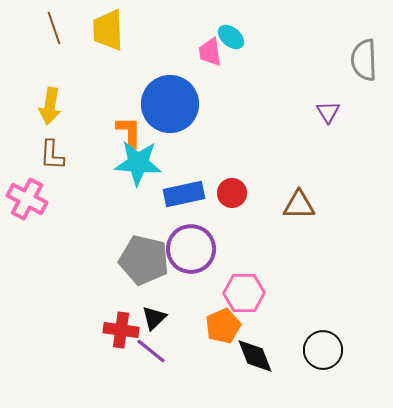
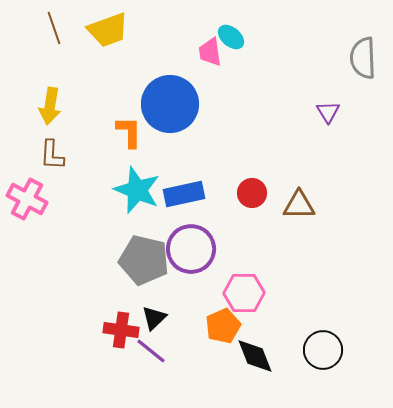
yellow trapezoid: rotated 108 degrees counterclockwise
gray semicircle: moved 1 px left, 2 px up
cyan star: moved 1 px left, 27 px down; rotated 18 degrees clockwise
red circle: moved 20 px right
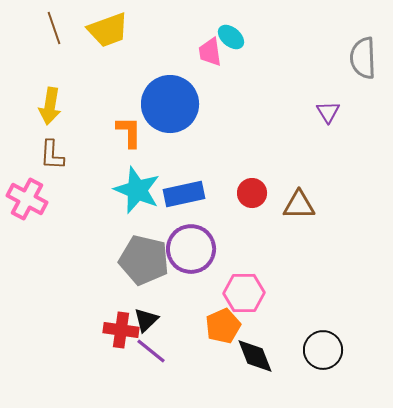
black triangle: moved 8 px left, 2 px down
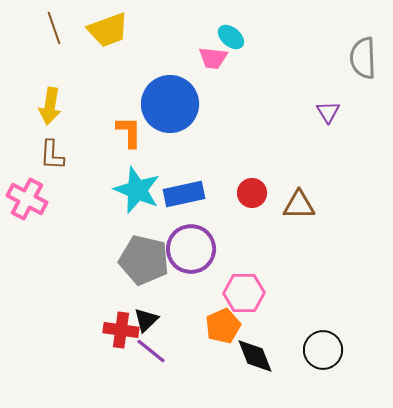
pink trapezoid: moved 3 px right, 6 px down; rotated 76 degrees counterclockwise
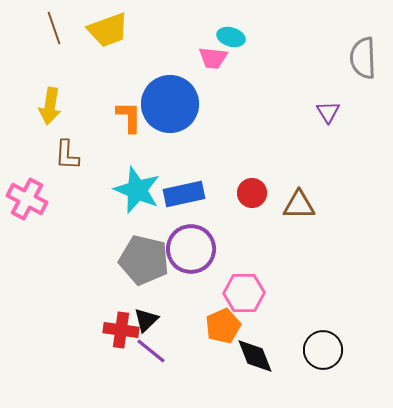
cyan ellipse: rotated 24 degrees counterclockwise
orange L-shape: moved 15 px up
brown L-shape: moved 15 px right
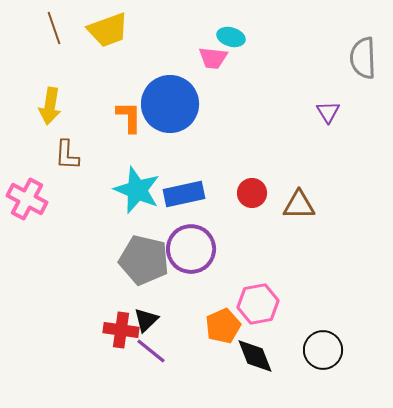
pink hexagon: moved 14 px right, 11 px down; rotated 9 degrees counterclockwise
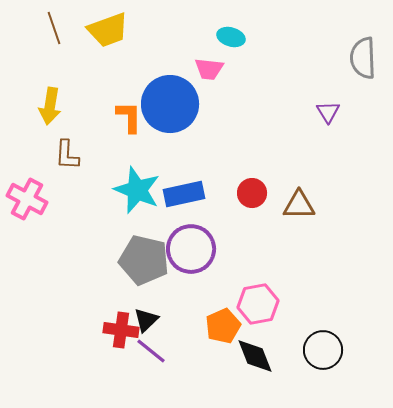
pink trapezoid: moved 4 px left, 11 px down
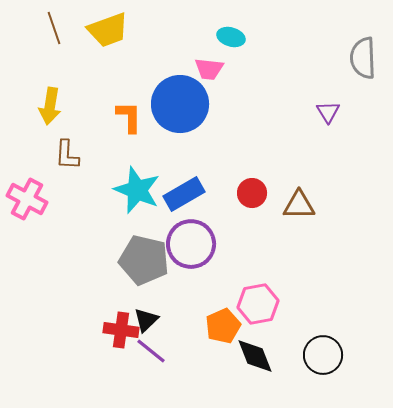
blue circle: moved 10 px right
blue rectangle: rotated 18 degrees counterclockwise
purple circle: moved 5 px up
black circle: moved 5 px down
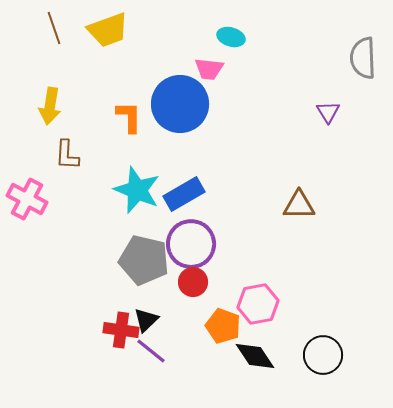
red circle: moved 59 px left, 89 px down
orange pentagon: rotated 28 degrees counterclockwise
black diamond: rotated 12 degrees counterclockwise
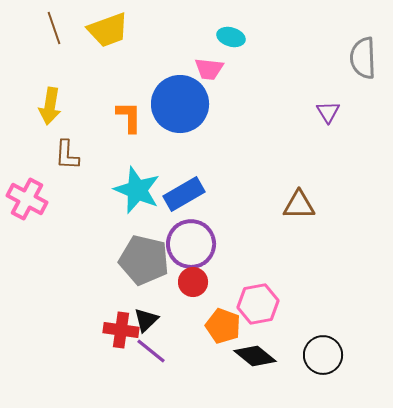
black diamond: rotated 18 degrees counterclockwise
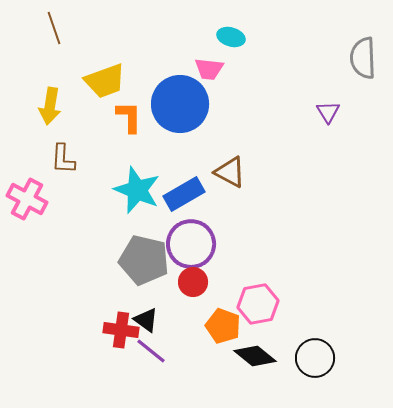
yellow trapezoid: moved 3 px left, 51 px down
brown L-shape: moved 4 px left, 4 px down
brown triangle: moved 69 px left, 33 px up; rotated 28 degrees clockwise
black triangle: rotated 40 degrees counterclockwise
black circle: moved 8 px left, 3 px down
